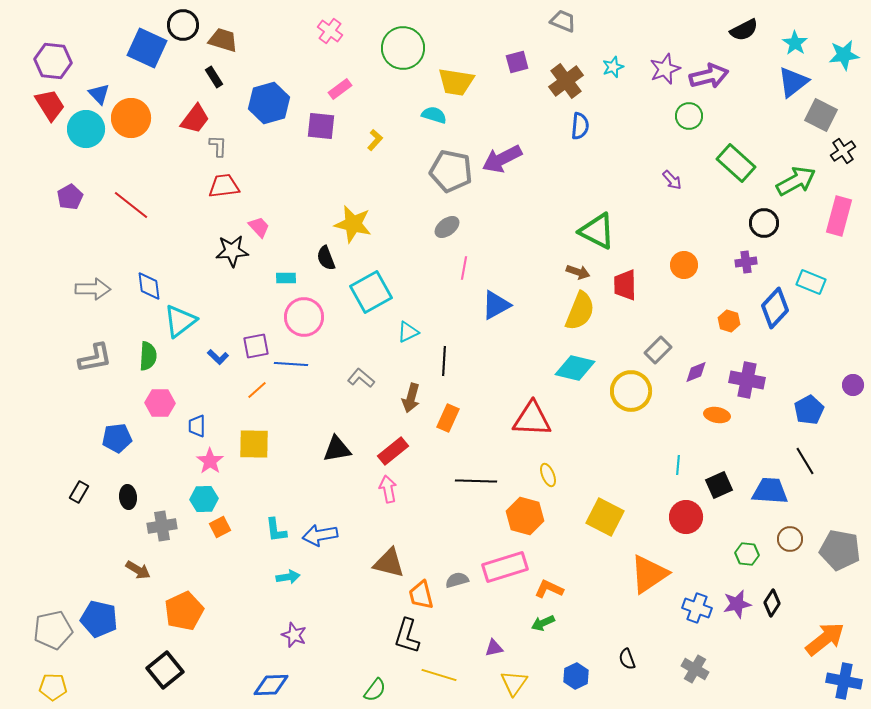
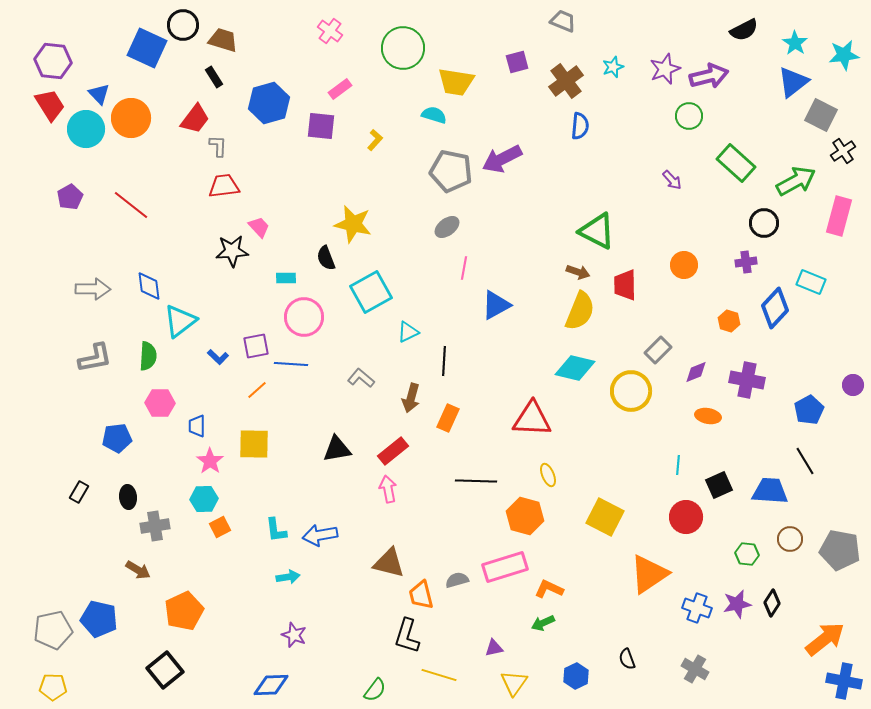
orange ellipse at (717, 415): moved 9 px left, 1 px down
gray cross at (162, 526): moved 7 px left
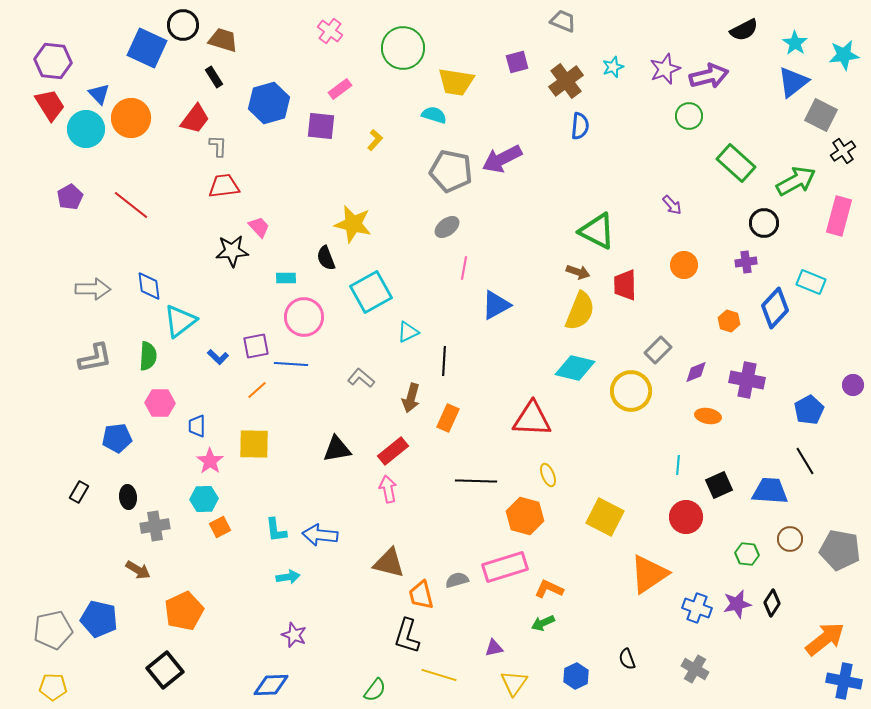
purple arrow at (672, 180): moved 25 px down
blue arrow at (320, 535): rotated 16 degrees clockwise
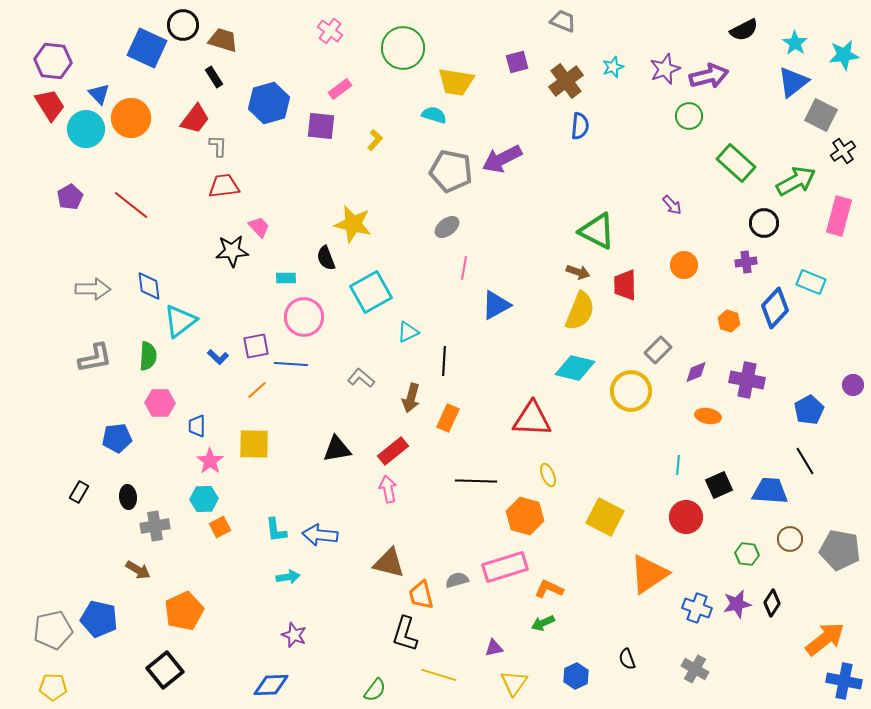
black L-shape at (407, 636): moved 2 px left, 2 px up
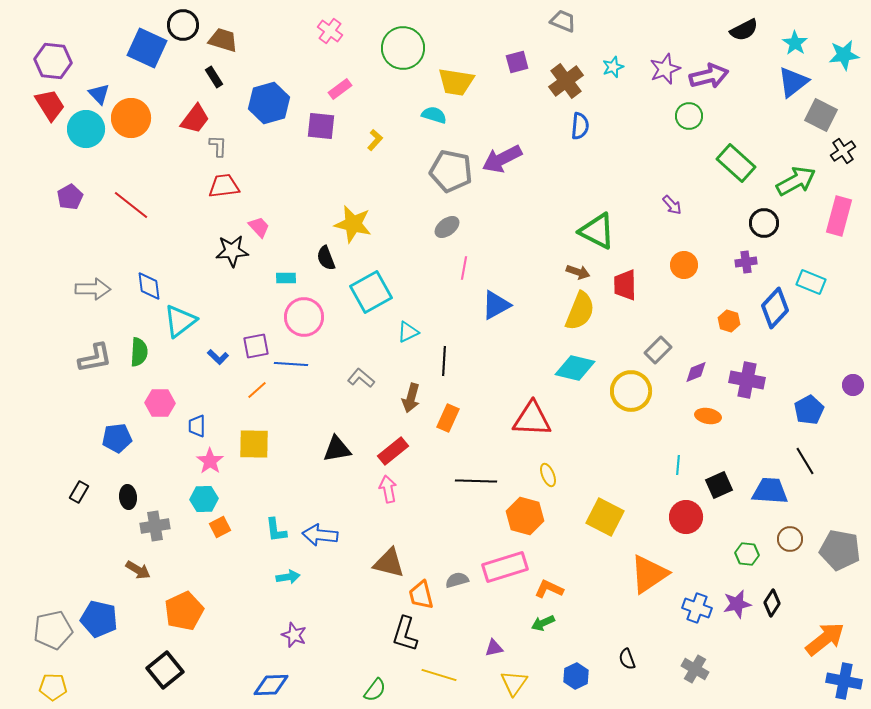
green semicircle at (148, 356): moved 9 px left, 4 px up
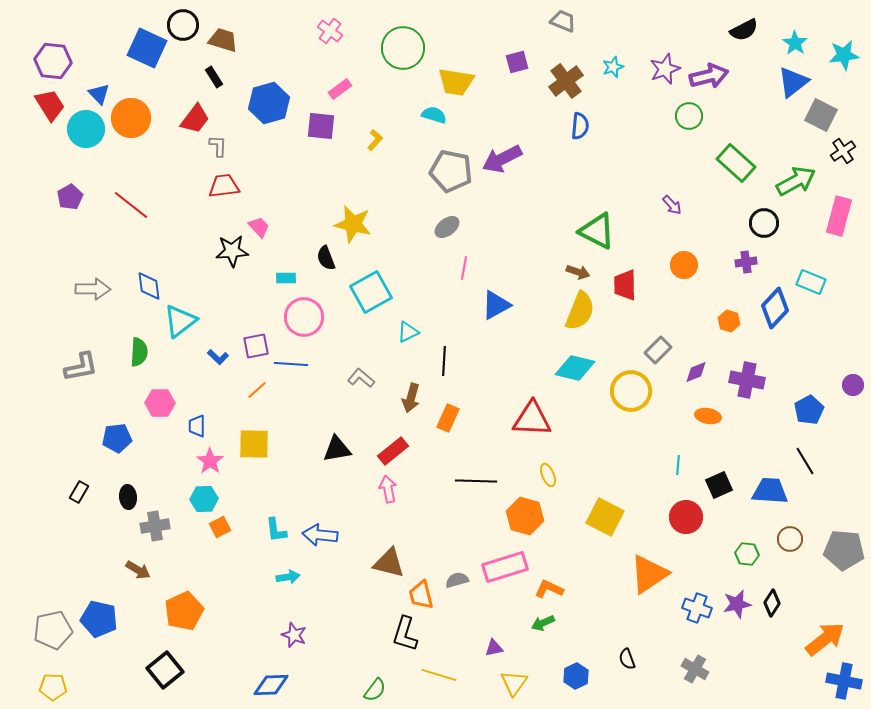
gray L-shape at (95, 358): moved 14 px left, 9 px down
gray pentagon at (840, 550): moved 4 px right; rotated 6 degrees counterclockwise
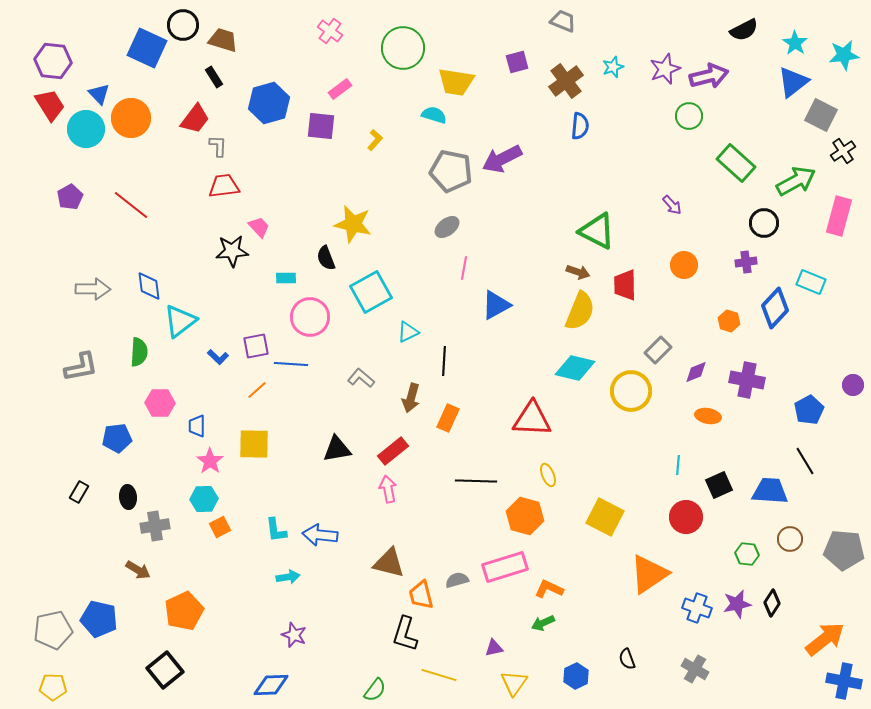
pink circle at (304, 317): moved 6 px right
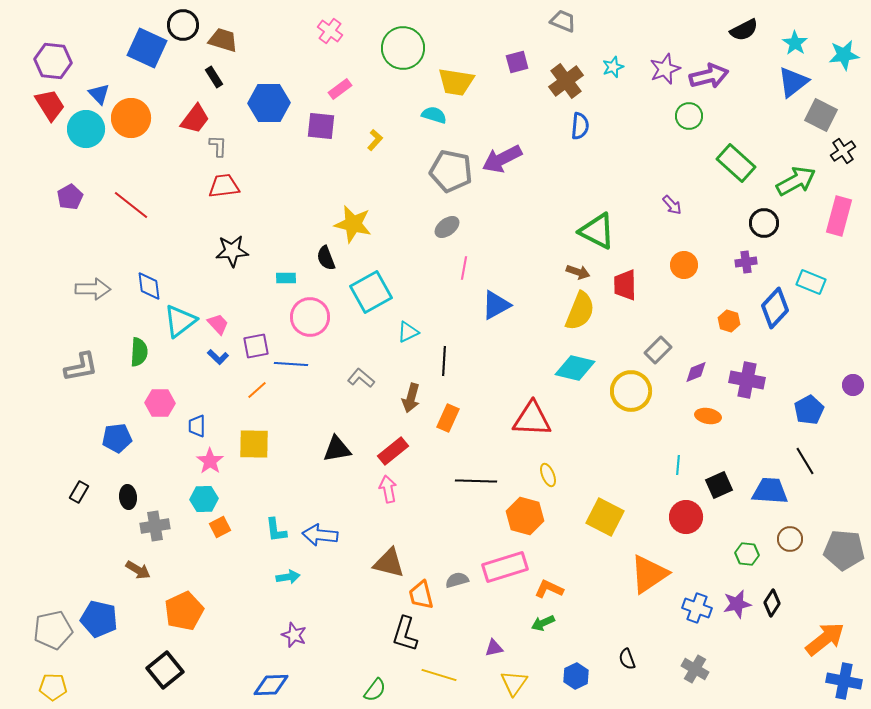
blue hexagon at (269, 103): rotated 15 degrees clockwise
pink trapezoid at (259, 227): moved 41 px left, 97 px down
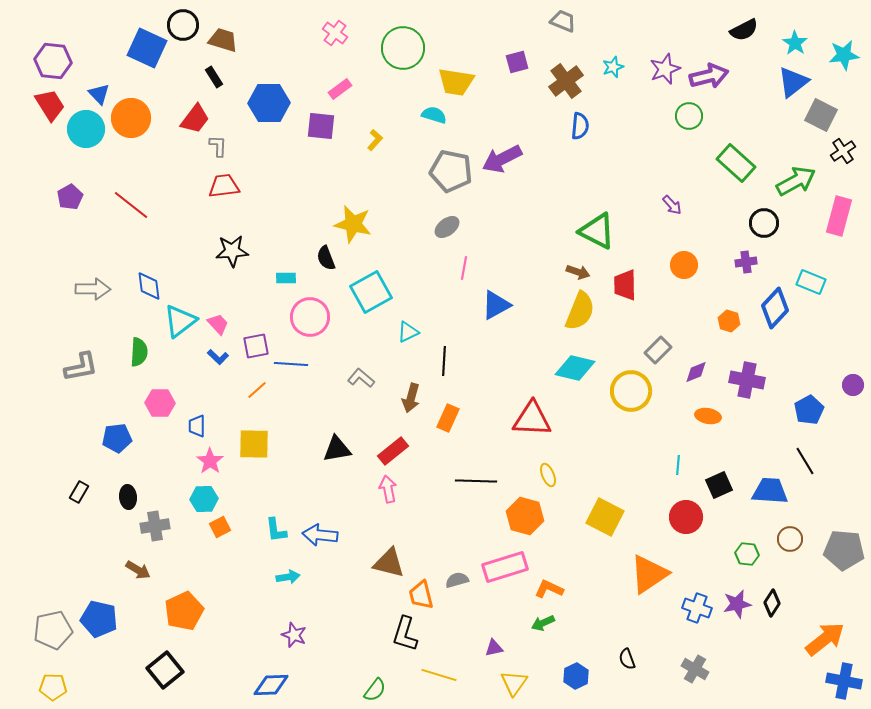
pink cross at (330, 31): moved 5 px right, 2 px down
